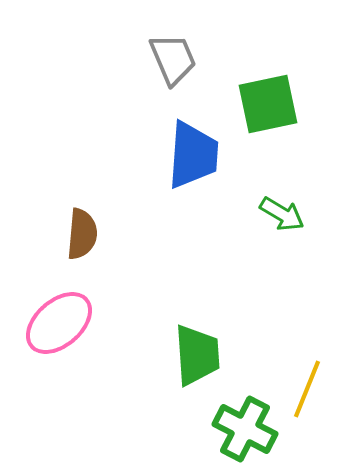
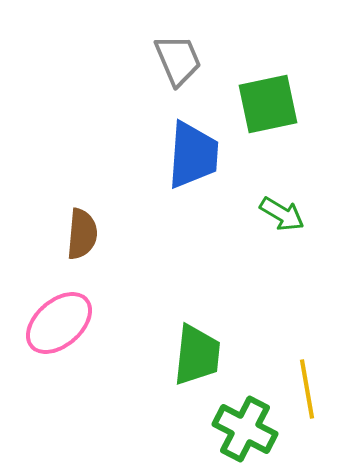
gray trapezoid: moved 5 px right, 1 px down
green trapezoid: rotated 10 degrees clockwise
yellow line: rotated 32 degrees counterclockwise
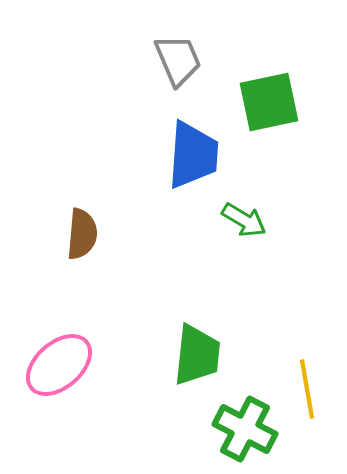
green square: moved 1 px right, 2 px up
green arrow: moved 38 px left, 6 px down
pink ellipse: moved 42 px down
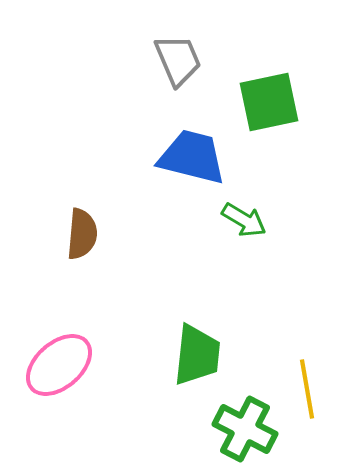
blue trapezoid: moved 1 px left, 2 px down; rotated 80 degrees counterclockwise
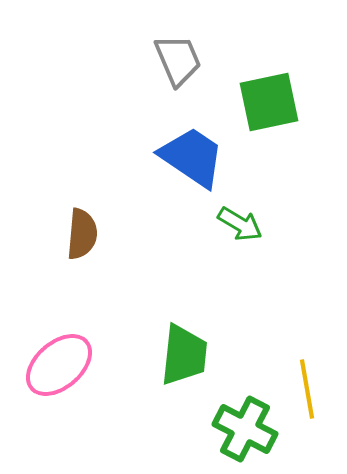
blue trapezoid: rotated 20 degrees clockwise
green arrow: moved 4 px left, 4 px down
green trapezoid: moved 13 px left
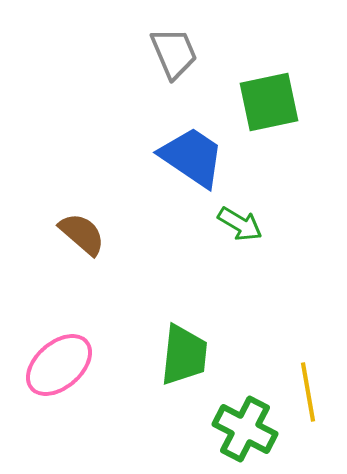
gray trapezoid: moved 4 px left, 7 px up
brown semicircle: rotated 54 degrees counterclockwise
yellow line: moved 1 px right, 3 px down
